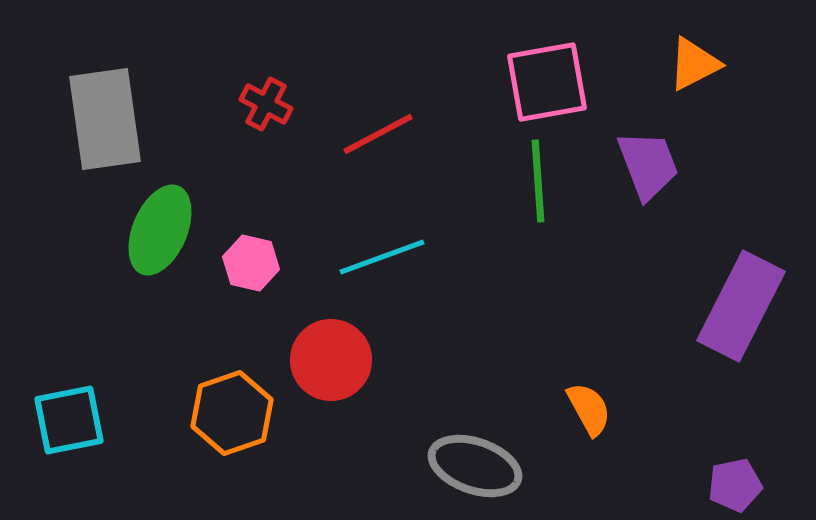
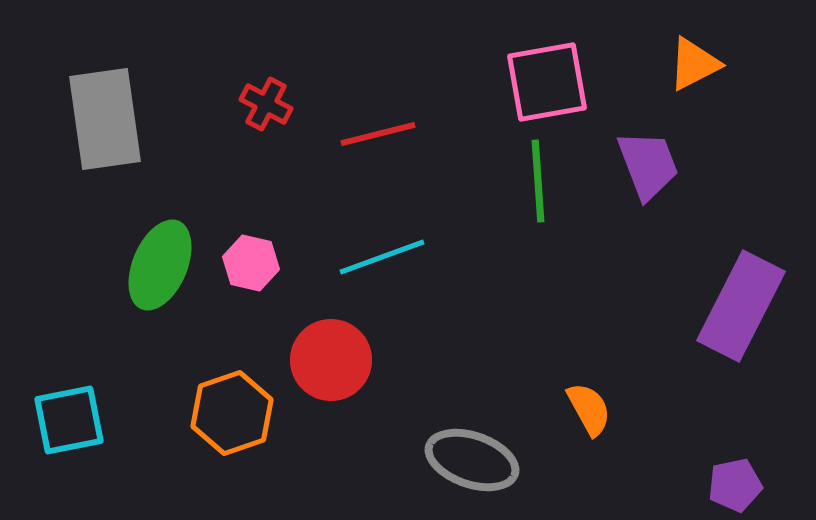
red line: rotated 14 degrees clockwise
green ellipse: moved 35 px down
gray ellipse: moved 3 px left, 6 px up
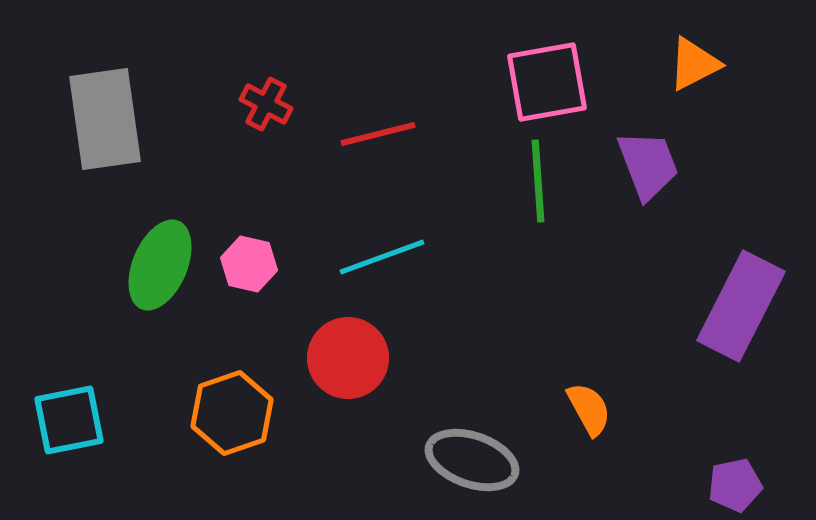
pink hexagon: moved 2 px left, 1 px down
red circle: moved 17 px right, 2 px up
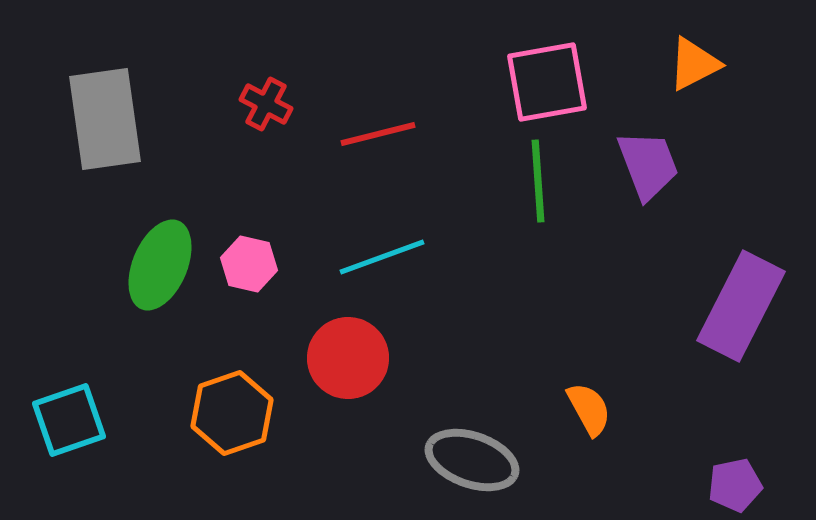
cyan square: rotated 8 degrees counterclockwise
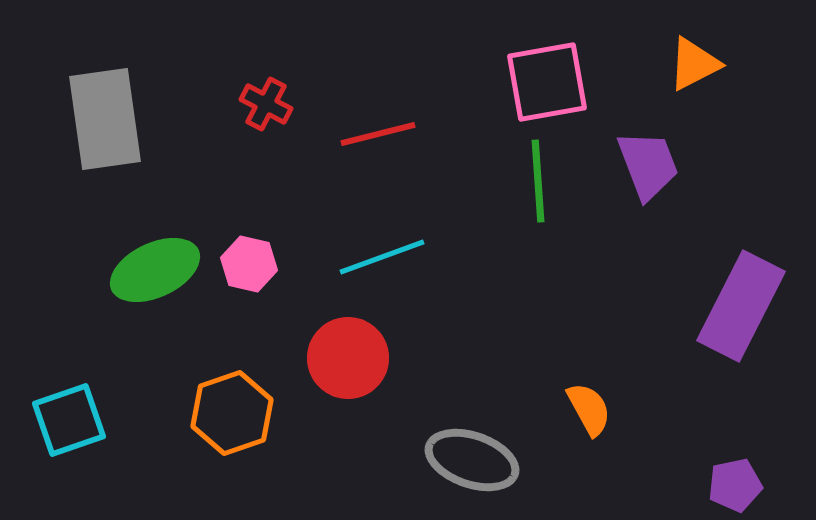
green ellipse: moved 5 px left, 5 px down; rotated 42 degrees clockwise
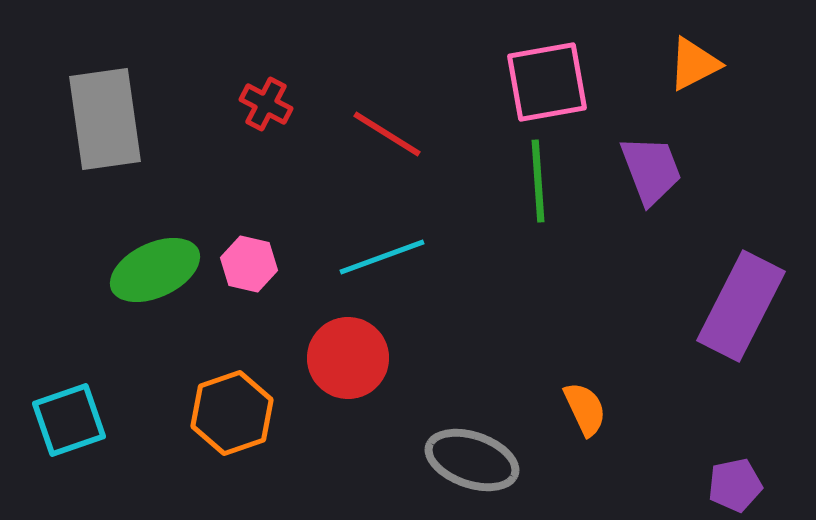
red line: moved 9 px right; rotated 46 degrees clockwise
purple trapezoid: moved 3 px right, 5 px down
orange semicircle: moved 4 px left; rotated 4 degrees clockwise
